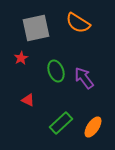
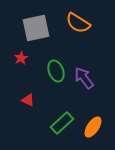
green rectangle: moved 1 px right
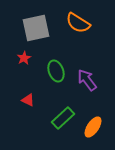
red star: moved 3 px right
purple arrow: moved 3 px right, 2 px down
green rectangle: moved 1 px right, 5 px up
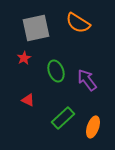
orange ellipse: rotated 15 degrees counterclockwise
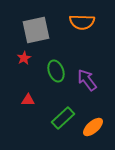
orange semicircle: moved 4 px right, 1 px up; rotated 30 degrees counterclockwise
gray square: moved 2 px down
red triangle: rotated 24 degrees counterclockwise
orange ellipse: rotated 30 degrees clockwise
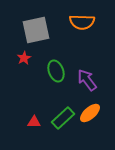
red triangle: moved 6 px right, 22 px down
orange ellipse: moved 3 px left, 14 px up
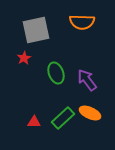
green ellipse: moved 2 px down
orange ellipse: rotated 65 degrees clockwise
